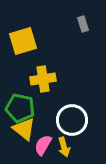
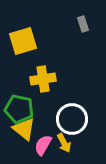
green pentagon: moved 1 px left, 1 px down
white circle: moved 1 px up
yellow arrow: moved 4 px up; rotated 12 degrees counterclockwise
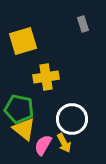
yellow cross: moved 3 px right, 2 px up
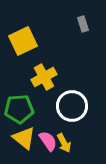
yellow square: rotated 8 degrees counterclockwise
yellow cross: moved 2 px left; rotated 20 degrees counterclockwise
green pentagon: rotated 16 degrees counterclockwise
white circle: moved 13 px up
yellow triangle: moved 9 px down
pink semicircle: moved 5 px right, 4 px up; rotated 115 degrees clockwise
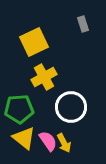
yellow square: moved 11 px right, 1 px down
white circle: moved 1 px left, 1 px down
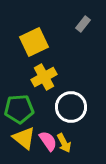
gray rectangle: rotated 56 degrees clockwise
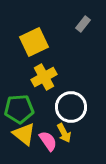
yellow triangle: moved 4 px up
yellow arrow: moved 10 px up
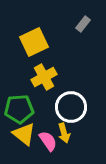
yellow arrow: rotated 12 degrees clockwise
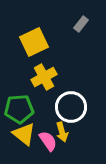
gray rectangle: moved 2 px left
yellow arrow: moved 2 px left, 1 px up
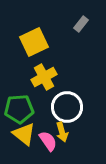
white circle: moved 4 px left
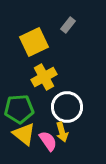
gray rectangle: moved 13 px left, 1 px down
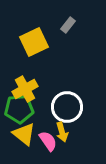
yellow cross: moved 19 px left, 12 px down
